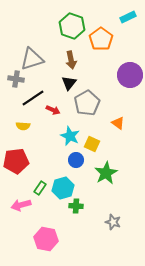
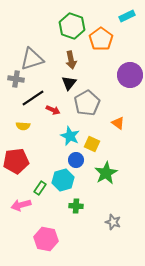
cyan rectangle: moved 1 px left, 1 px up
cyan hexagon: moved 8 px up
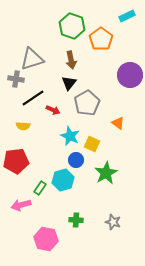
green cross: moved 14 px down
